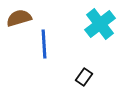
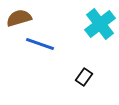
blue line: moved 4 px left; rotated 68 degrees counterclockwise
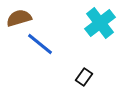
cyan cross: moved 1 px up
blue line: rotated 20 degrees clockwise
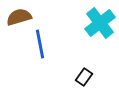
brown semicircle: moved 1 px up
blue line: rotated 40 degrees clockwise
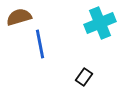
cyan cross: rotated 16 degrees clockwise
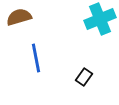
cyan cross: moved 4 px up
blue line: moved 4 px left, 14 px down
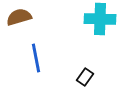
cyan cross: rotated 24 degrees clockwise
black rectangle: moved 1 px right
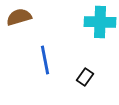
cyan cross: moved 3 px down
blue line: moved 9 px right, 2 px down
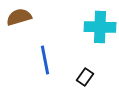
cyan cross: moved 5 px down
